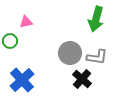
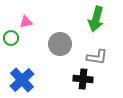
green circle: moved 1 px right, 3 px up
gray circle: moved 10 px left, 9 px up
black cross: moved 1 px right; rotated 36 degrees counterclockwise
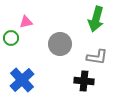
black cross: moved 1 px right, 2 px down
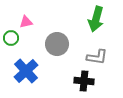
gray circle: moved 3 px left
blue cross: moved 4 px right, 9 px up
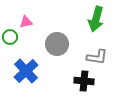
green circle: moved 1 px left, 1 px up
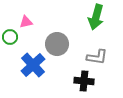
green arrow: moved 2 px up
blue cross: moved 7 px right, 6 px up
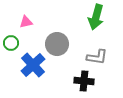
green circle: moved 1 px right, 6 px down
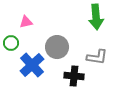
green arrow: rotated 20 degrees counterclockwise
gray circle: moved 3 px down
blue cross: moved 1 px left
black cross: moved 10 px left, 5 px up
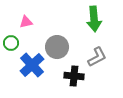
green arrow: moved 2 px left, 2 px down
gray L-shape: rotated 35 degrees counterclockwise
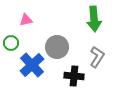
pink triangle: moved 2 px up
gray L-shape: rotated 30 degrees counterclockwise
